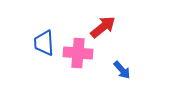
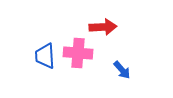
red arrow: rotated 36 degrees clockwise
blue trapezoid: moved 1 px right, 13 px down
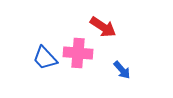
red arrow: rotated 36 degrees clockwise
blue trapezoid: moved 2 px down; rotated 40 degrees counterclockwise
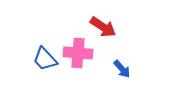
blue trapezoid: moved 1 px down
blue arrow: moved 1 px up
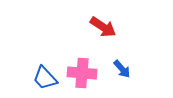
pink cross: moved 4 px right, 20 px down
blue trapezoid: moved 19 px down
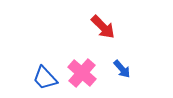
red arrow: rotated 12 degrees clockwise
pink cross: rotated 36 degrees clockwise
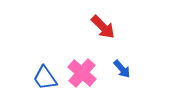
blue trapezoid: rotated 8 degrees clockwise
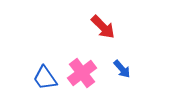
pink cross: rotated 12 degrees clockwise
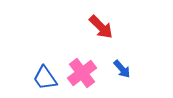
red arrow: moved 2 px left
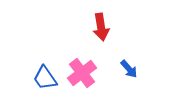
red arrow: rotated 36 degrees clockwise
blue arrow: moved 7 px right
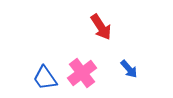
red arrow: rotated 24 degrees counterclockwise
